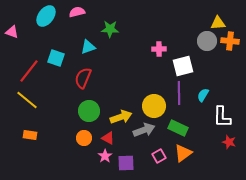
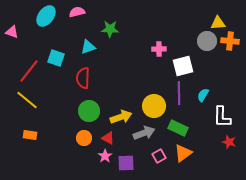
red semicircle: rotated 20 degrees counterclockwise
gray arrow: moved 3 px down
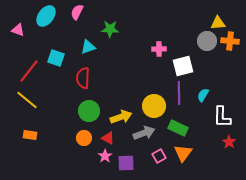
pink semicircle: rotated 49 degrees counterclockwise
pink triangle: moved 6 px right, 2 px up
red star: rotated 16 degrees clockwise
orange triangle: rotated 18 degrees counterclockwise
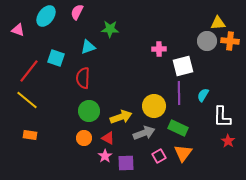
red star: moved 1 px left, 1 px up
